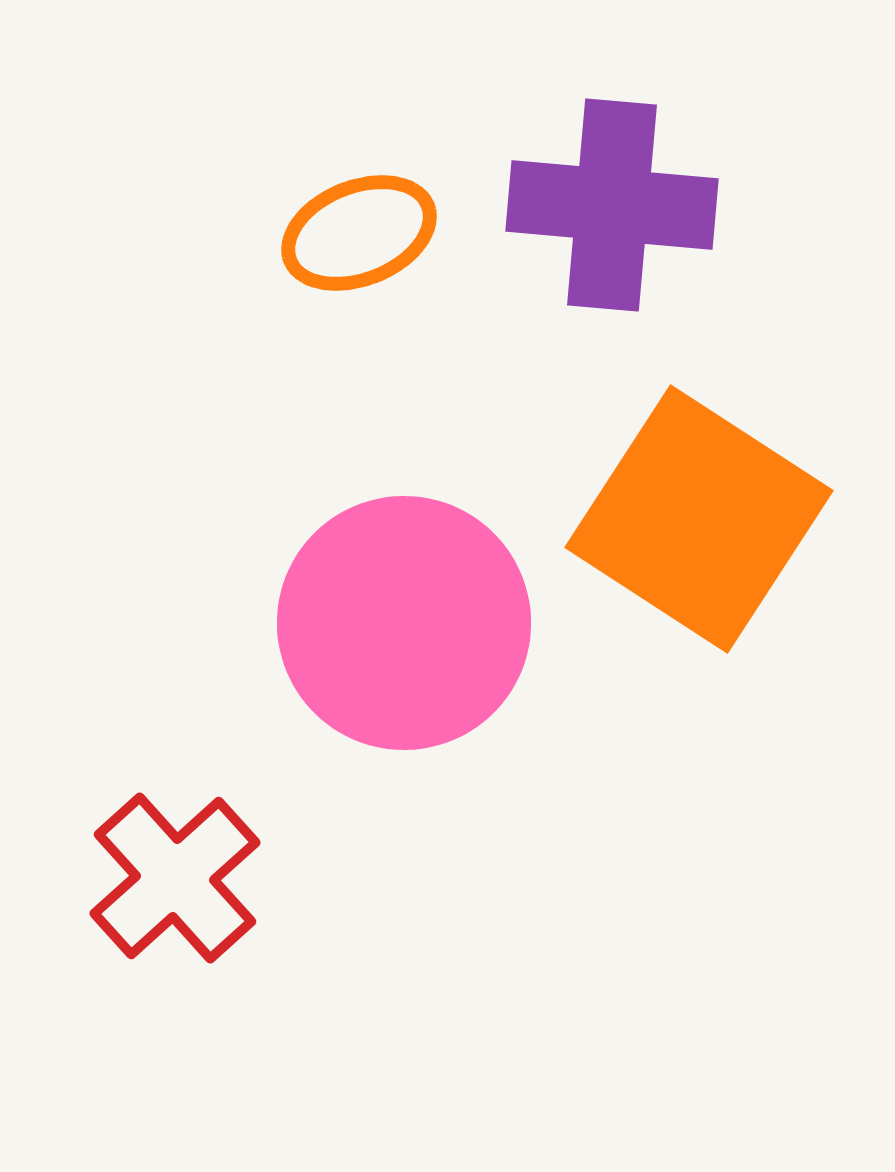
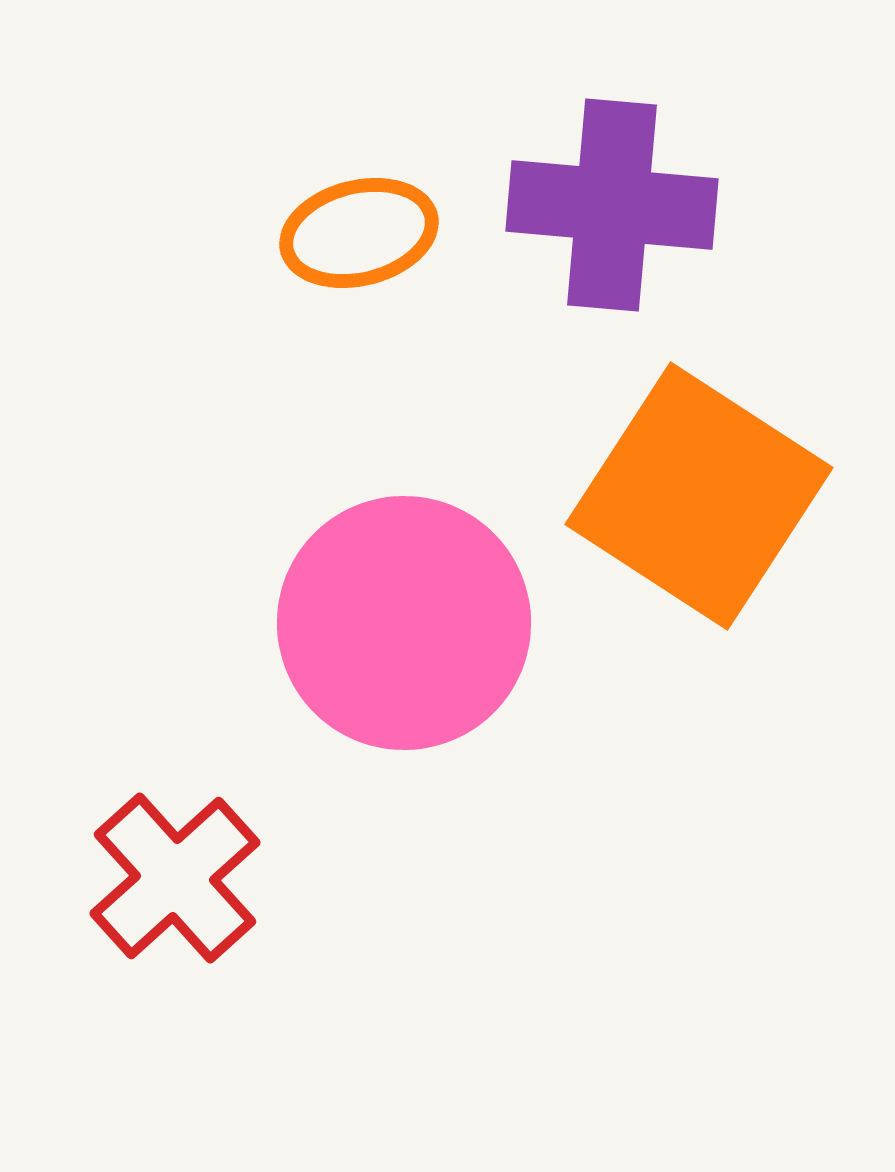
orange ellipse: rotated 8 degrees clockwise
orange square: moved 23 px up
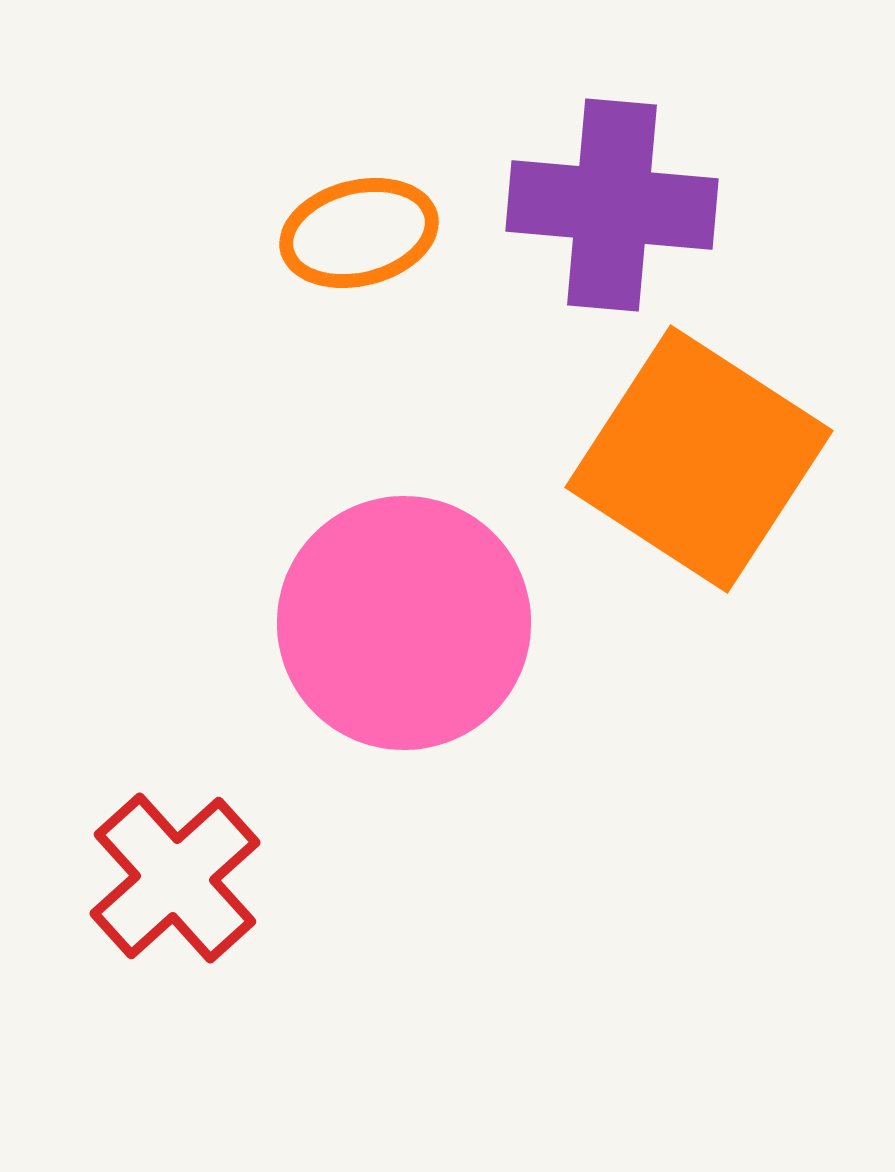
orange square: moved 37 px up
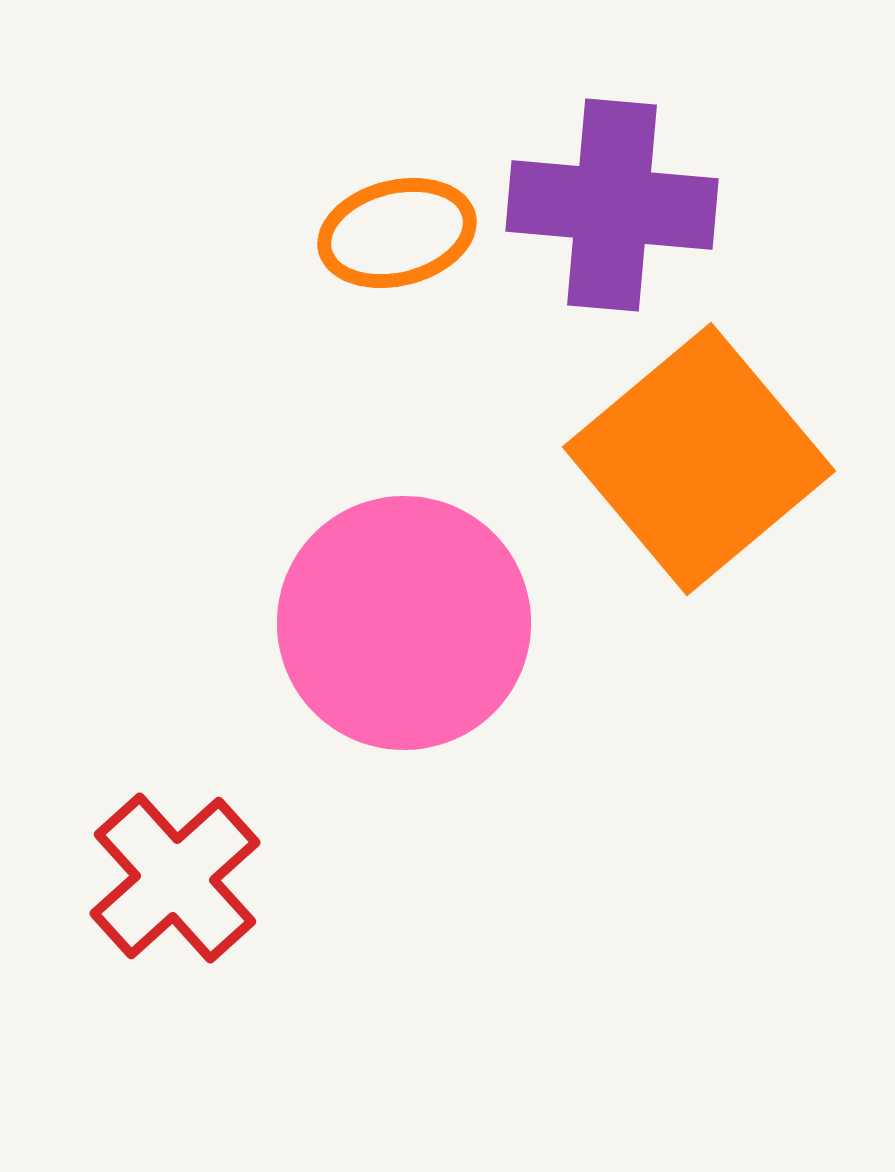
orange ellipse: moved 38 px right
orange square: rotated 17 degrees clockwise
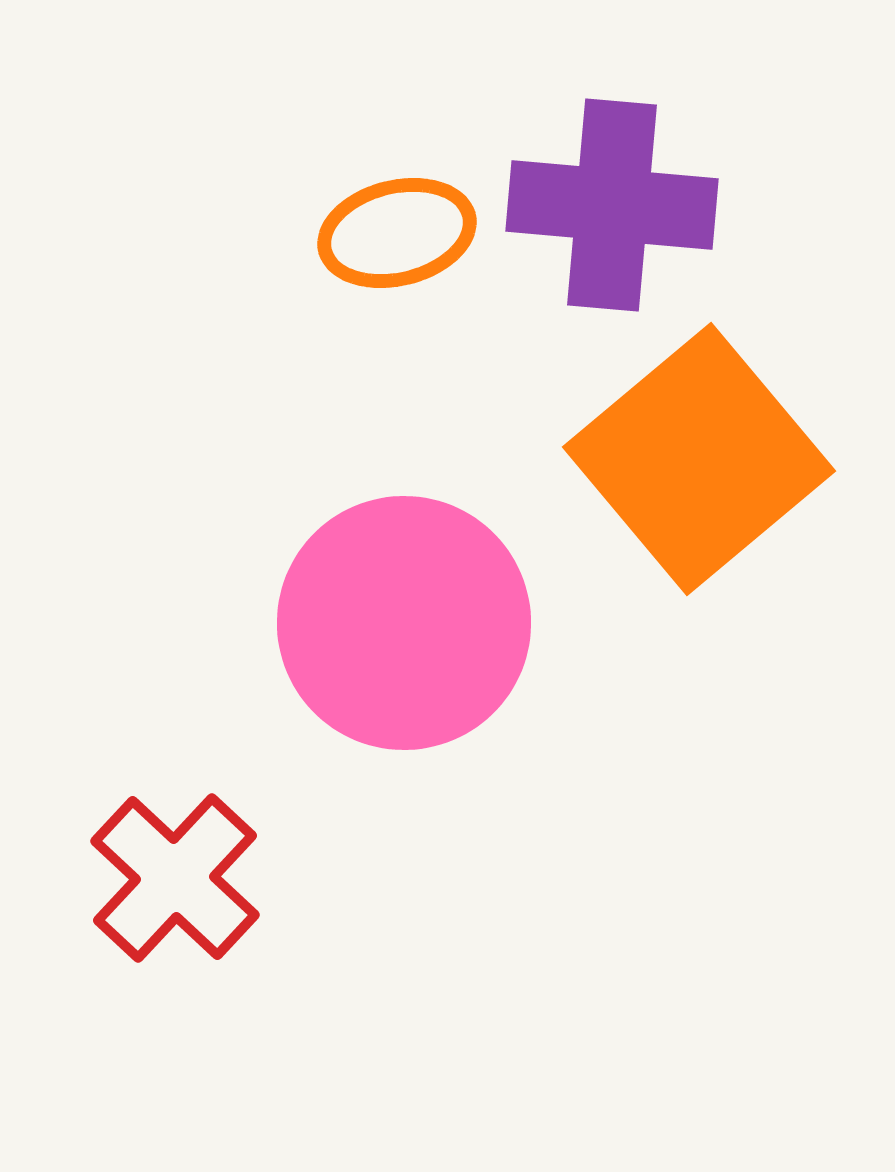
red cross: rotated 5 degrees counterclockwise
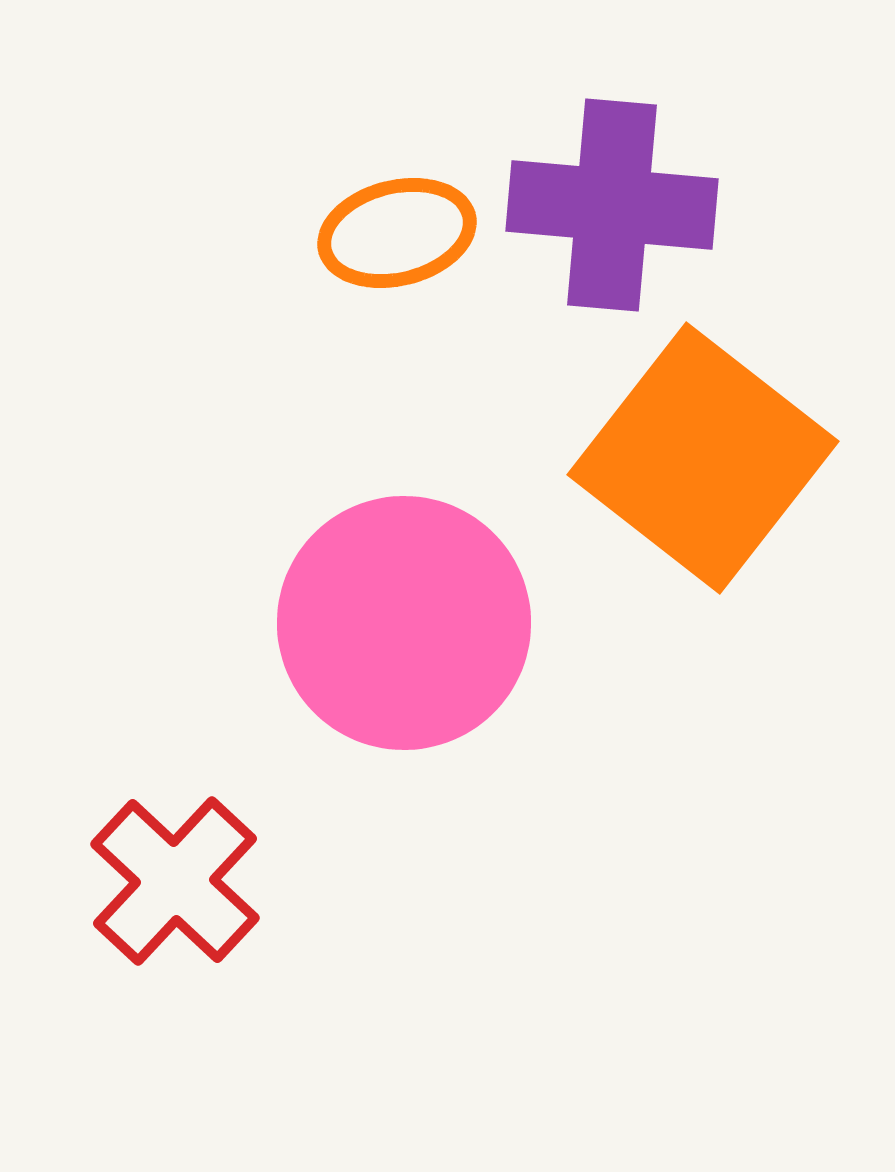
orange square: moved 4 px right, 1 px up; rotated 12 degrees counterclockwise
red cross: moved 3 px down
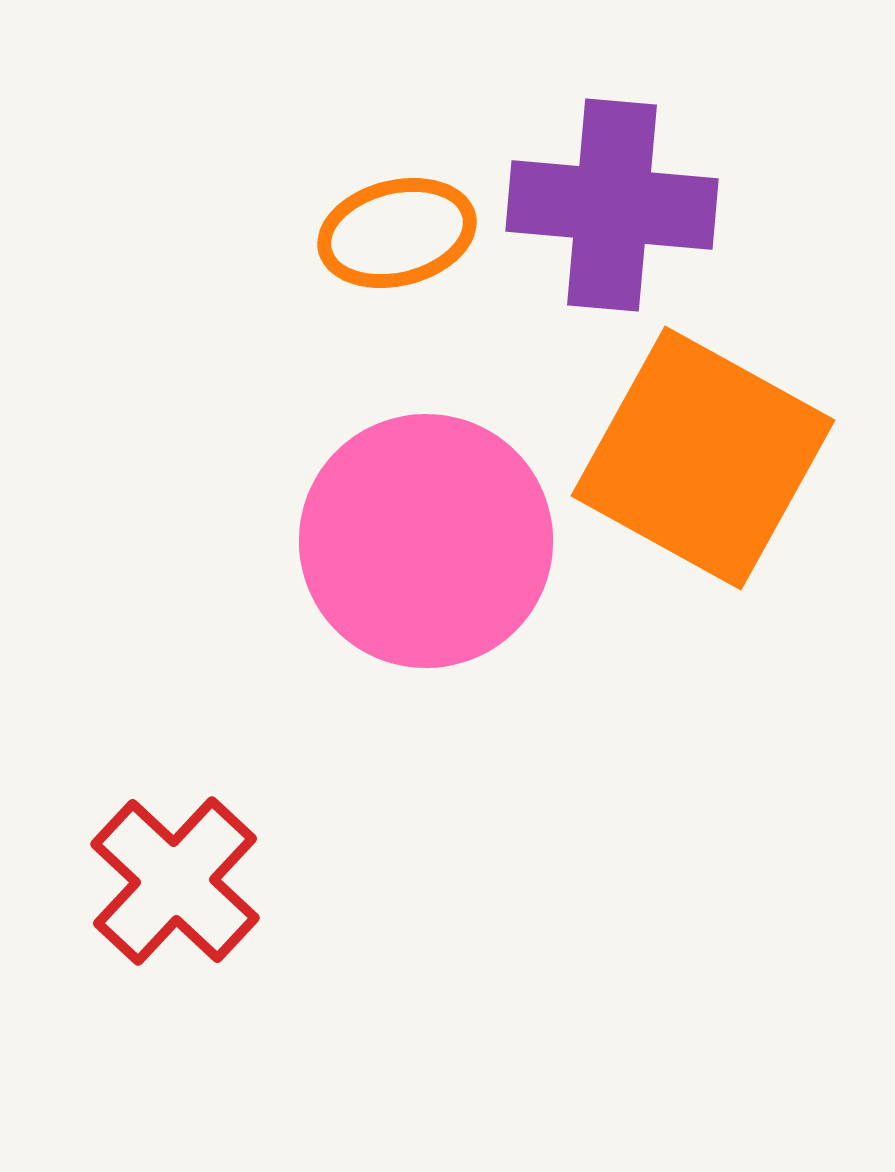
orange square: rotated 9 degrees counterclockwise
pink circle: moved 22 px right, 82 px up
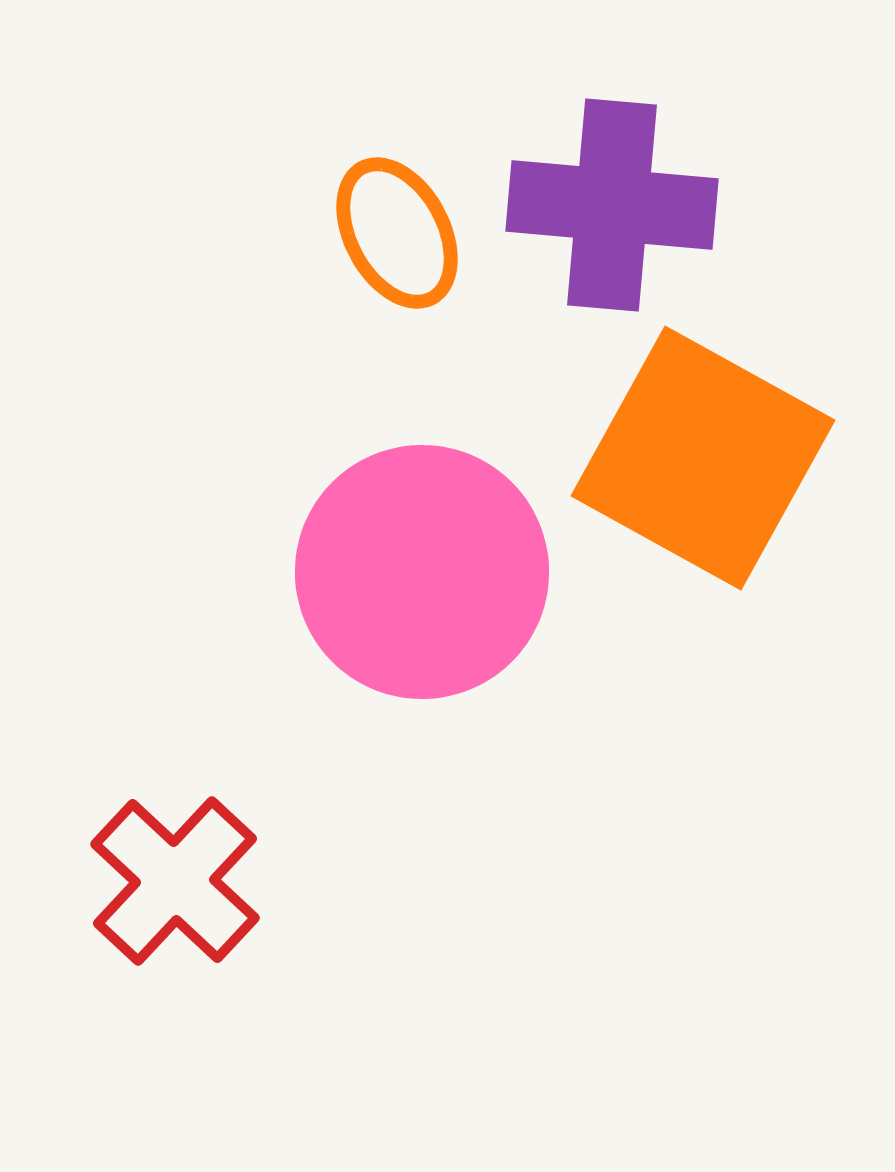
orange ellipse: rotated 76 degrees clockwise
pink circle: moved 4 px left, 31 px down
